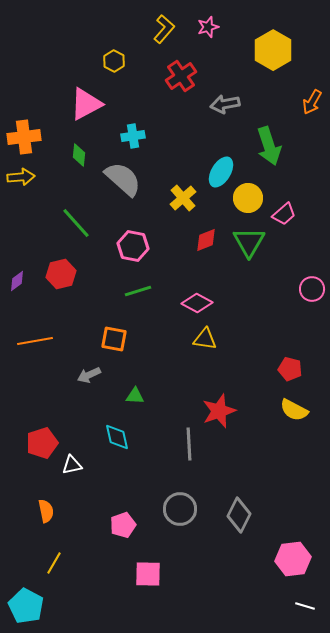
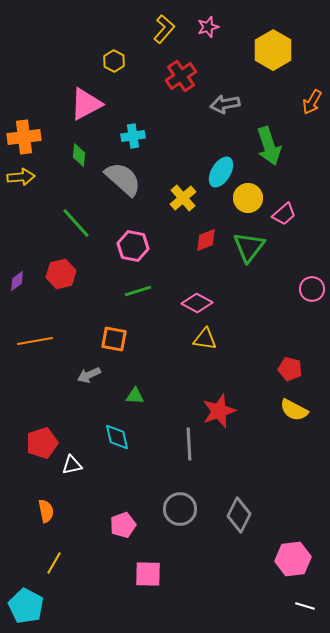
green triangle at (249, 242): moved 5 px down; rotated 8 degrees clockwise
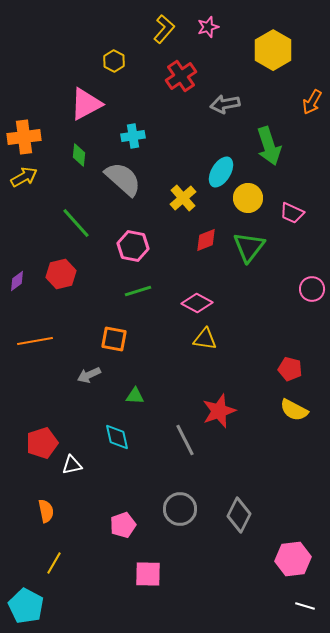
yellow arrow at (21, 177): moved 3 px right; rotated 24 degrees counterclockwise
pink trapezoid at (284, 214): moved 8 px right, 1 px up; rotated 65 degrees clockwise
gray line at (189, 444): moved 4 px left, 4 px up; rotated 24 degrees counterclockwise
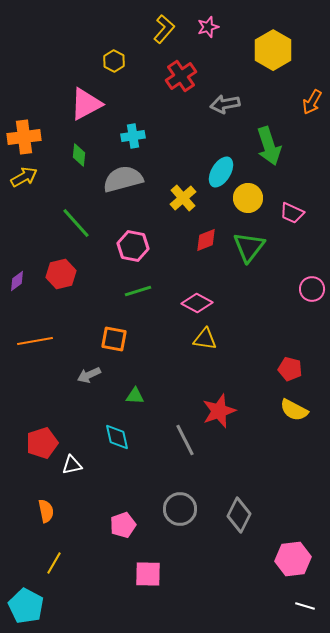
gray semicircle at (123, 179): rotated 57 degrees counterclockwise
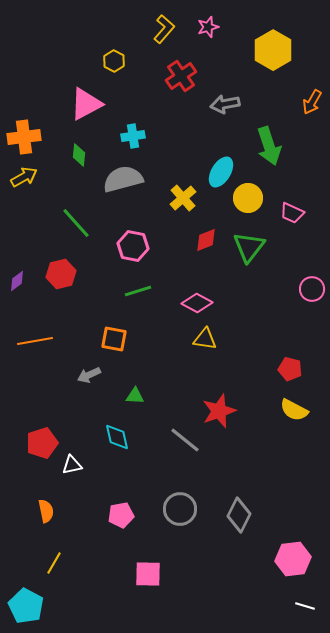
gray line at (185, 440): rotated 24 degrees counterclockwise
pink pentagon at (123, 525): moved 2 px left, 10 px up; rotated 10 degrees clockwise
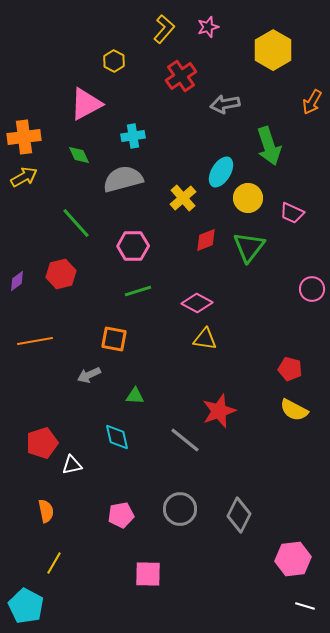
green diamond at (79, 155): rotated 30 degrees counterclockwise
pink hexagon at (133, 246): rotated 12 degrees counterclockwise
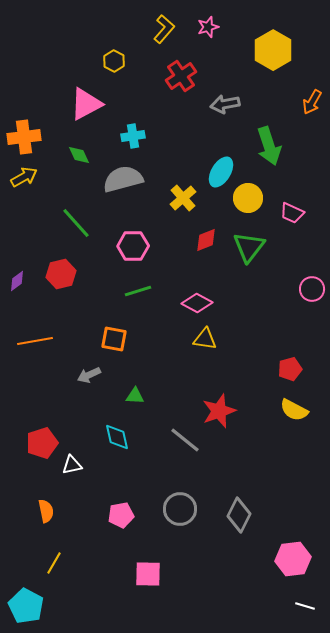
red pentagon at (290, 369): rotated 30 degrees counterclockwise
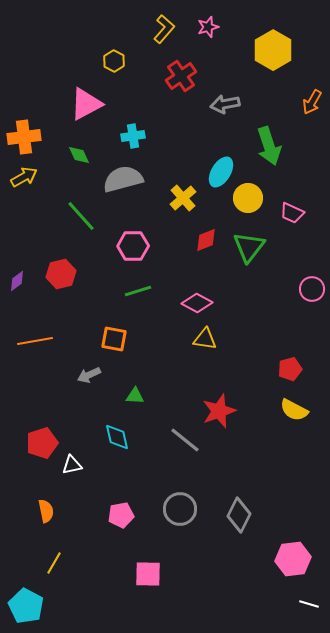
green line at (76, 223): moved 5 px right, 7 px up
white line at (305, 606): moved 4 px right, 2 px up
